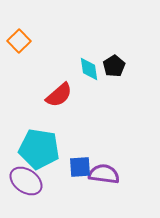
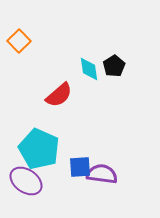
cyan pentagon: rotated 15 degrees clockwise
purple semicircle: moved 2 px left
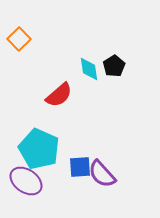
orange square: moved 2 px up
purple semicircle: rotated 140 degrees counterclockwise
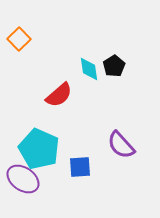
purple semicircle: moved 19 px right, 29 px up
purple ellipse: moved 3 px left, 2 px up
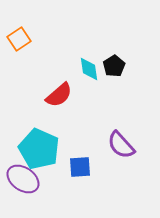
orange square: rotated 10 degrees clockwise
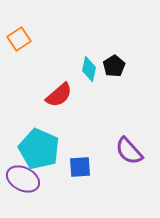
cyan diamond: rotated 20 degrees clockwise
purple semicircle: moved 8 px right, 6 px down
purple ellipse: rotated 8 degrees counterclockwise
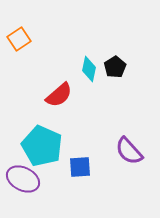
black pentagon: moved 1 px right, 1 px down
cyan pentagon: moved 3 px right, 3 px up
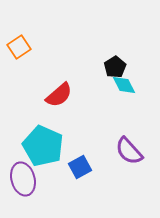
orange square: moved 8 px down
cyan diamond: moved 35 px right, 16 px down; rotated 40 degrees counterclockwise
cyan pentagon: moved 1 px right
blue square: rotated 25 degrees counterclockwise
purple ellipse: rotated 48 degrees clockwise
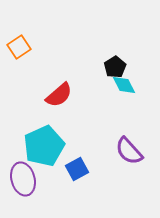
cyan pentagon: moved 1 px right; rotated 24 degrees clockwise
blue square: moved 3 px left, 2 px down
